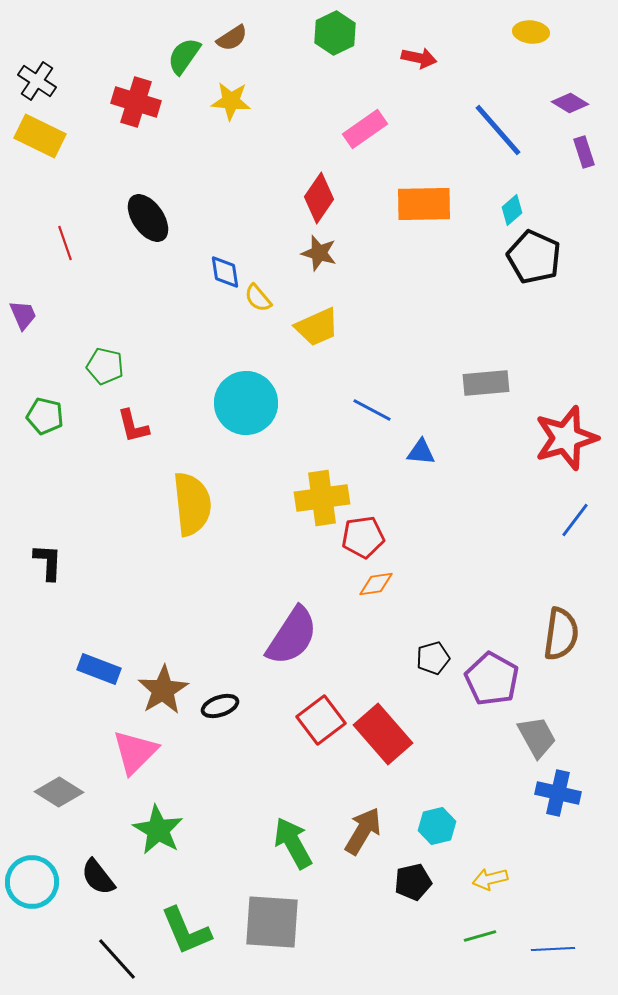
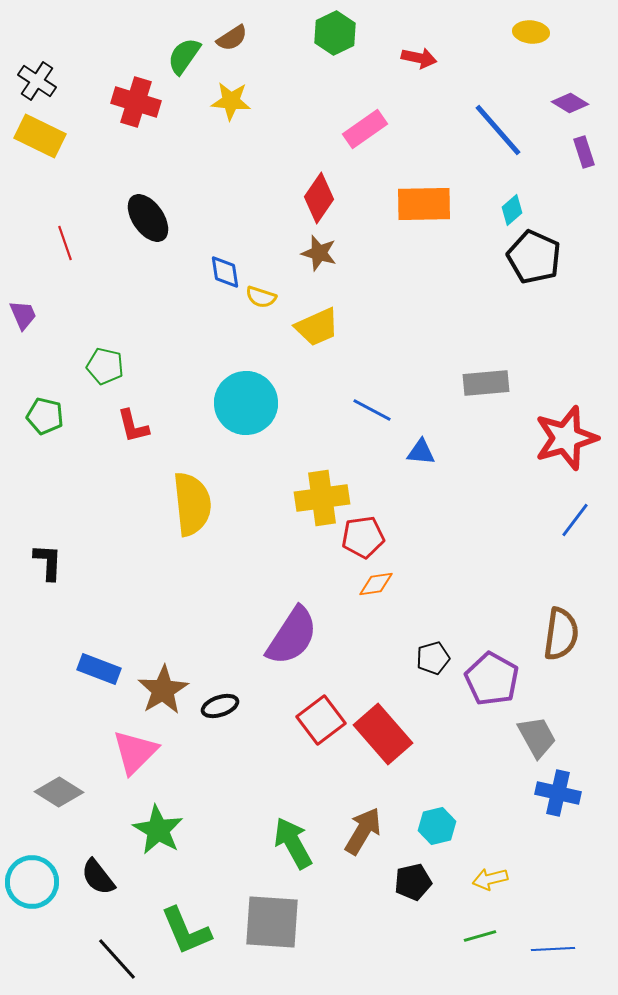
yellow semicircle at (258, 298): moved 3 px right, 1 px up; rotated 32 degrees counterclockwise
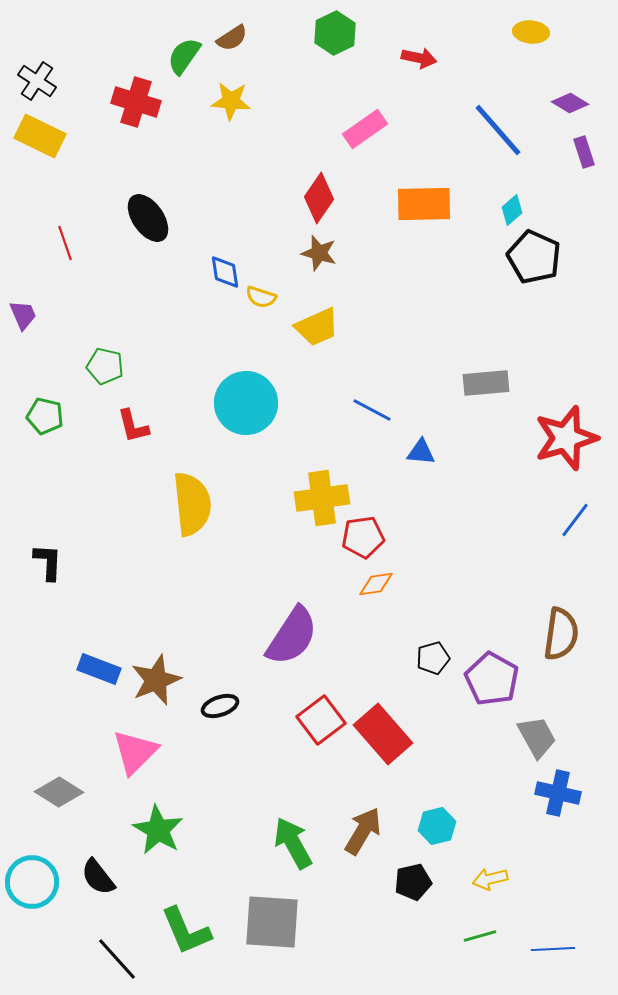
brown star at (163, 690): moved 7 px left, 10 px up; rotated 9 degrees clockwise
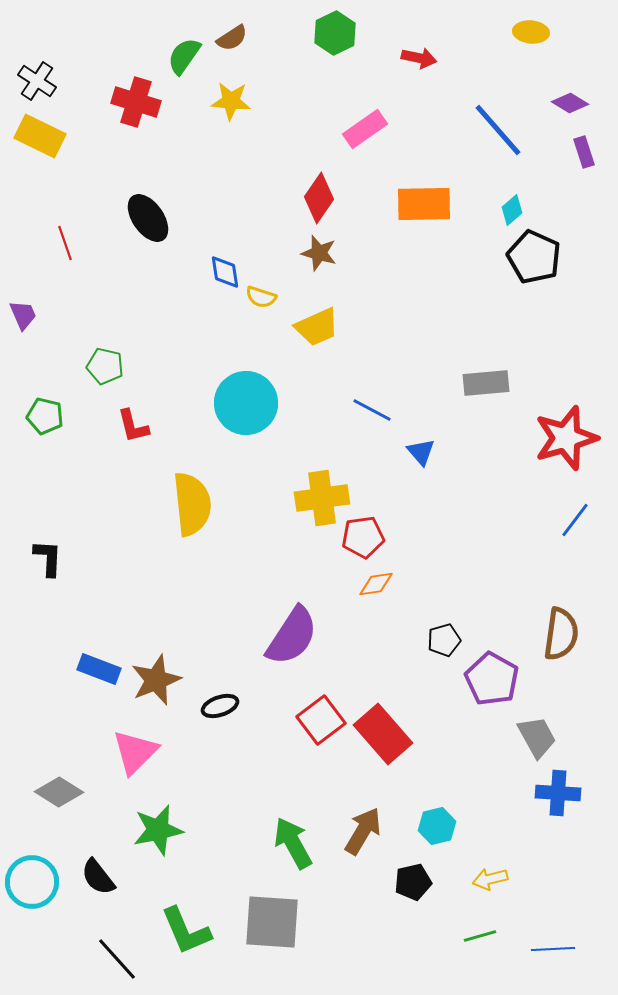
blue triangle at (421, 452): rotated 44 degrees clockwise
black L-shape at (48, 562): moved 4 px up
black pentagon at (433, 658): moved 11 px right, 18 px up
blue cross at (558, 793): rotated 9 degrees counterclockwise
green star at (158, 830): rotated 30 degrees clockwise
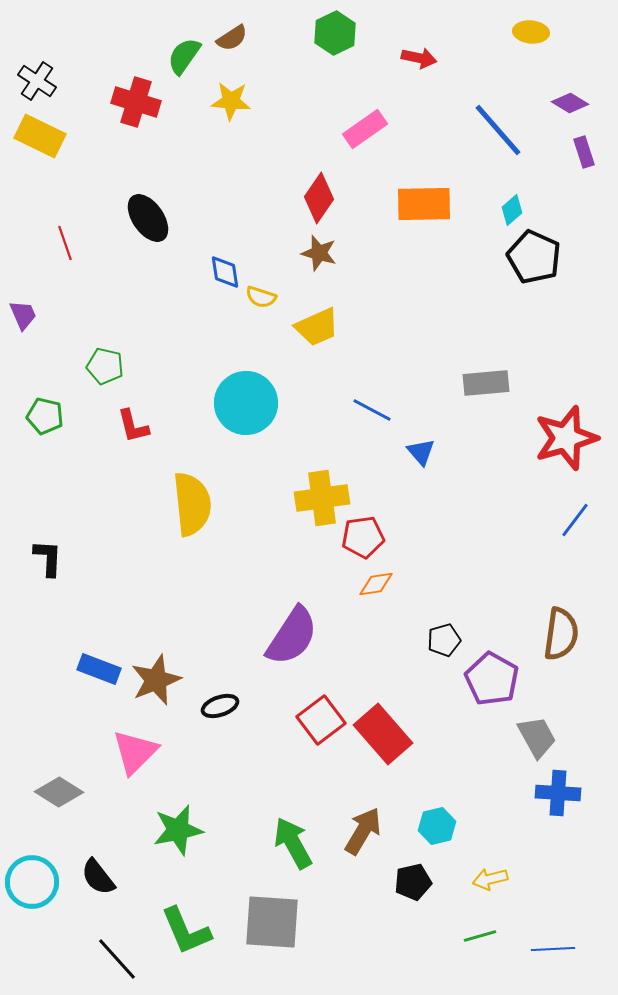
green star at (158, 830): moved 20 px right
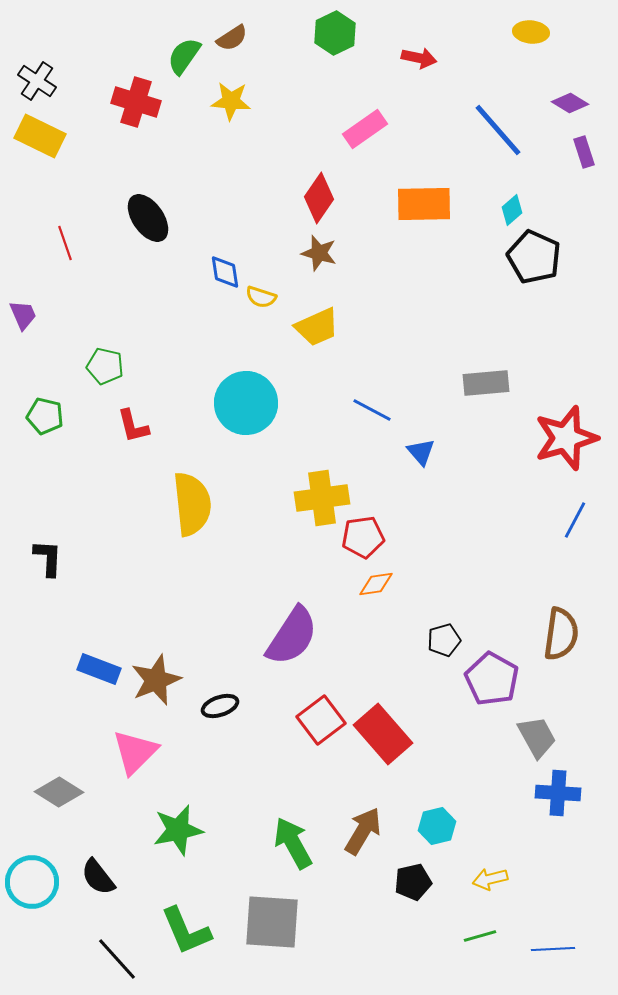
blue line at (575, 520): rotated 9 degrees counterclockwise
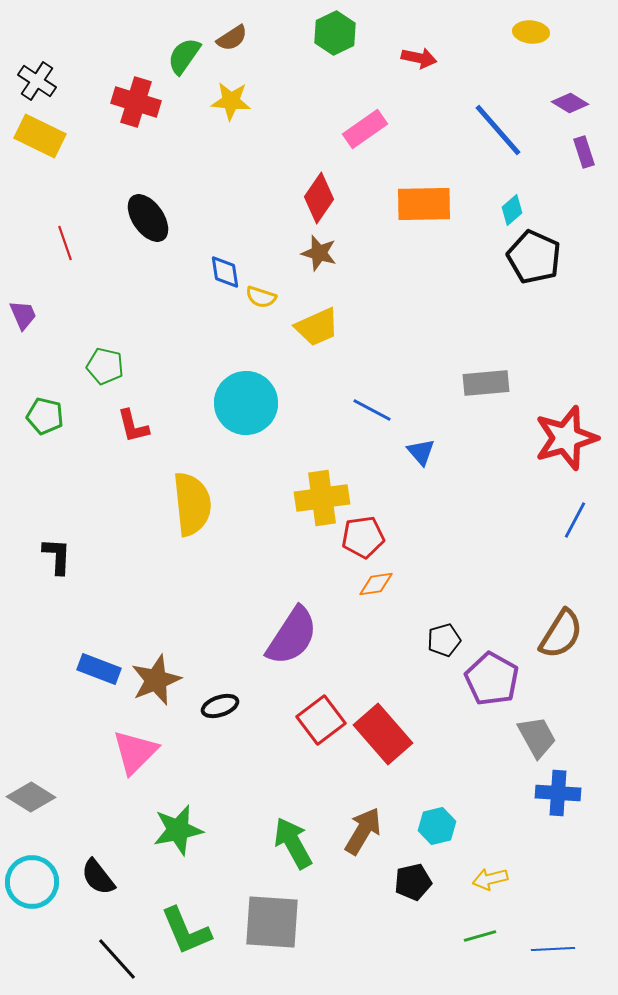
black L-shape at (48, 558): moved 9 px right, 2 px up
brown semicircle at (561, 634): rotated 24 degrees clockwise
gray diamond at (59, 792): moved 28 px left, 5 px down
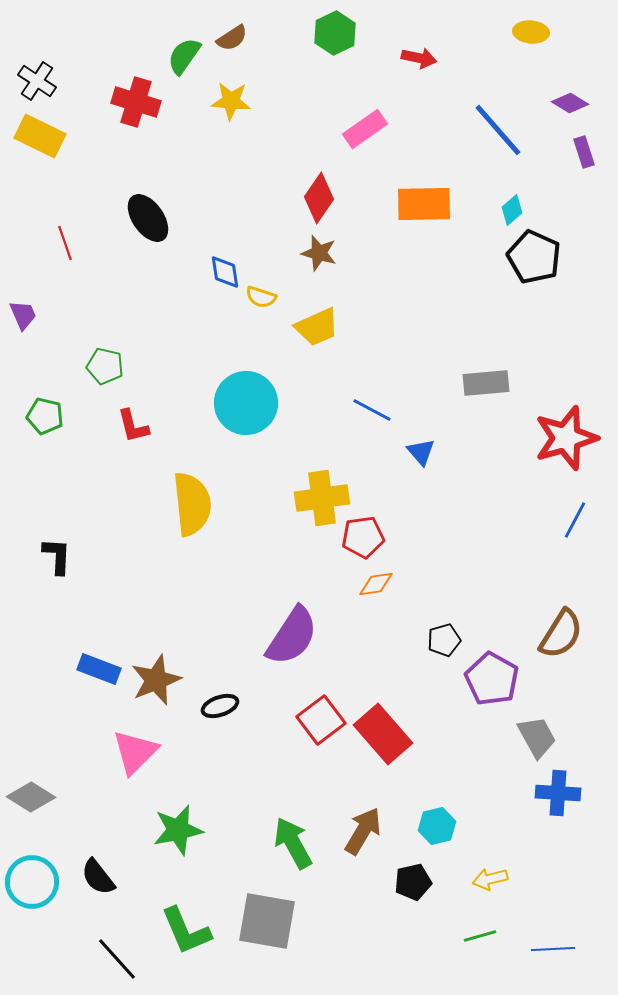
gray square at (272, 922): moved 5 px left, 1 px up; rotated 6 degrees clockwise
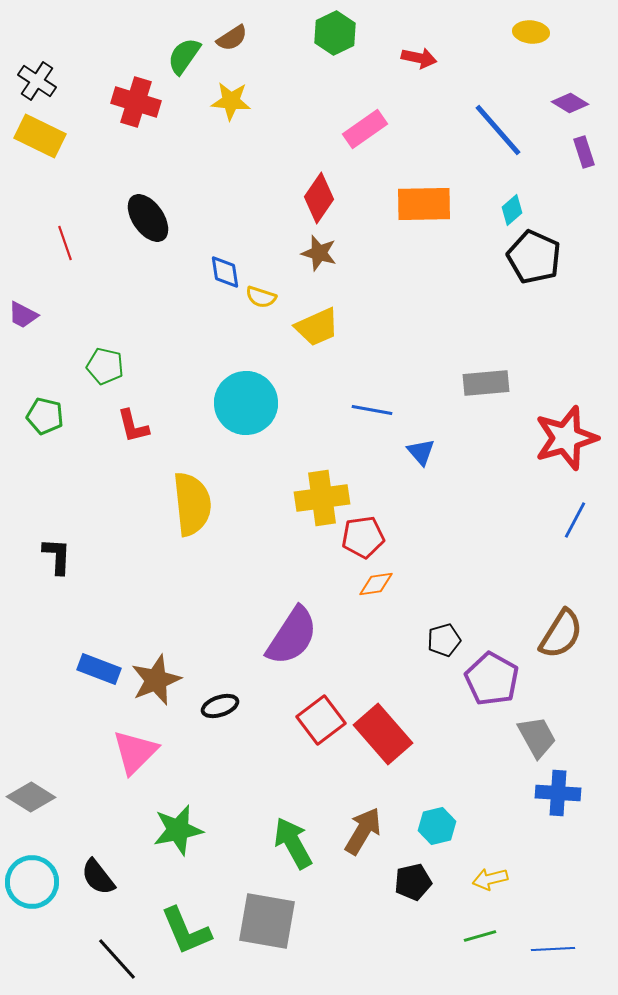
purple trapezoid at (23, 315): rotated 140 degrees clockwise
blue line at (372, 410): rotated 18 degrees counterclockwise
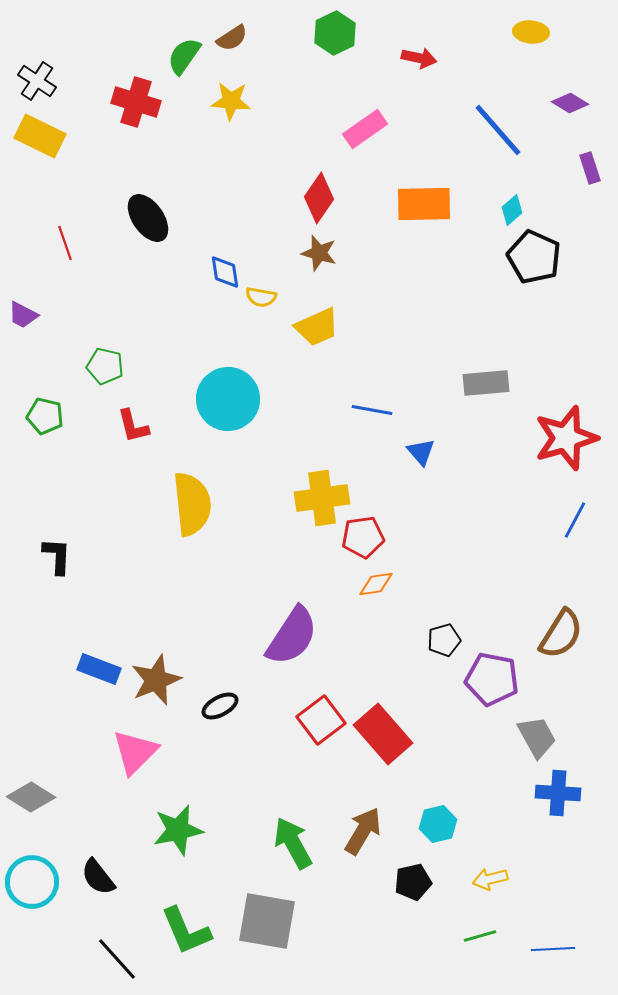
purple rectangle at (584, 152): moved 6 px right, 16 px down
yellow semicircle at (261, 297): rotated 8 degrees counterclockwise
cyan circle at (246, 403): moved 18 px left, 4 px up
purple pentagon at (492, 679): rotated 18 degrees counterclockwise
black ellipse at (220, 706): rotated 9 degrees counterclockwise
cyan hexagon at (437, 826): moved 1 px right, 2 px up
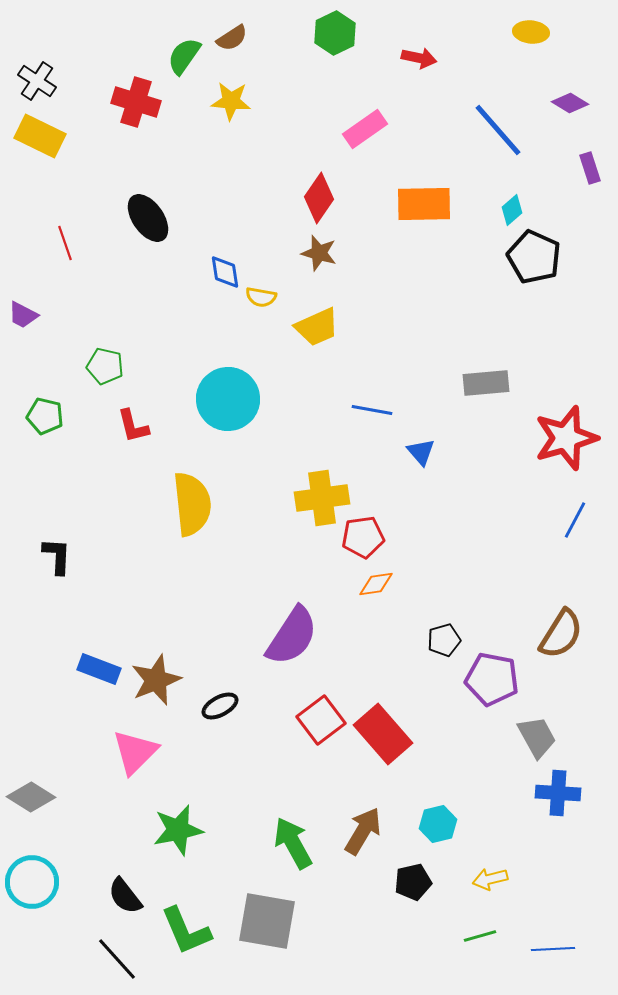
black semicircle at (98, 877): moved 27 px right, 19 px down
